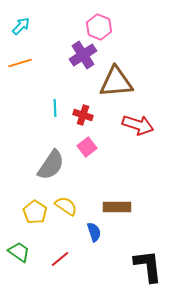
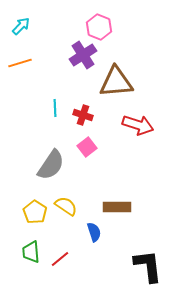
green trapezoid: moved 12 px right; rotated 130 degrees counterclockwise
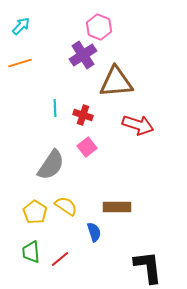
black L-shape: moved 1 px down
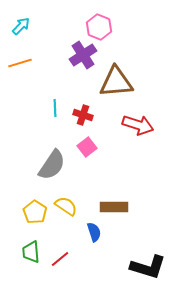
gray semicircle: moved 1 px right
brown rectangle: moved 3 px left
black L-shape: rotated 114 degrees clockwise
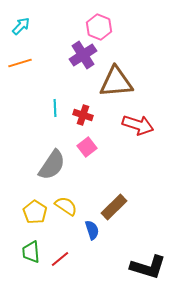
brown rectangle: rotated 44 degrees counterclockwise
blue semicircle: moved 2 px left, 2 px up
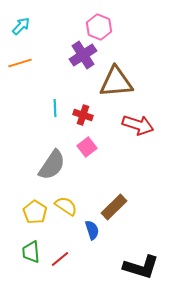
black L-shape: moved 7 px left
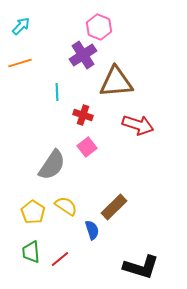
cyan line: moved 2 px right, 16 px up
yellow pentagon: moved 2 px left
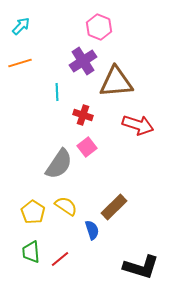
purple cross: moved 6 px down
gray semicircle: moved 7 px right, 1 px up
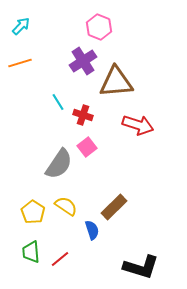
cyan line: moved 1 px right, 10 px down; rotated 30 degrees counterclockwise
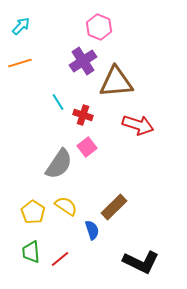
black L-shape: moved 5 px up; rotated 9 degrees clockwise
